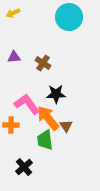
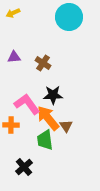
black star: moved 3 px left, 1 px down
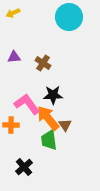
brown triangle: moved 1 px left, 1 px up
green trapezoid: moved 4 px right
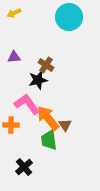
yellow arrow: moved 1 px right
brown cross: moved 3 px right, 2 px down
black star: moved 15 px left, 15 px up; rotated 12 degrees counterclockwise
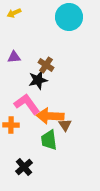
orange arrow: moved 2 px right, 2 px up; rotated 48 degrees counterclockwise
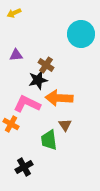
cyan circle: moved 12 px right, 17 px down
purple triangle: moved 2 px right, 2 px up
pink L-shape: rotated 28 degrees counterclockwise
orange arrow: moved 9 px right, 18 px up
orange cross: moved 1 px up; rotated 28 degrees clockwise
black cross: rotated 12 degrees clockwise
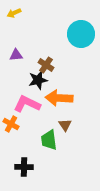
black cross: rotated 30 degrees clockwise
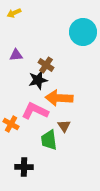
cyan circle: moved 2 px right, 2 px up
pink L-shape: moved 8 px right, 7 px down
brown triangle: moved 1 px left, 1 px down
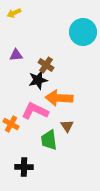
brown triangle: moved 3 px right
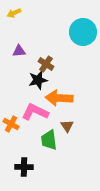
purple triangle: moved 3 px right, 4 px up
brown cross: moved 1 px up
pink L-shape: moved 1 px down
